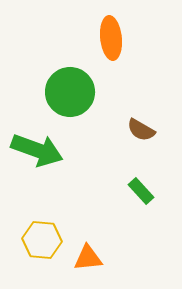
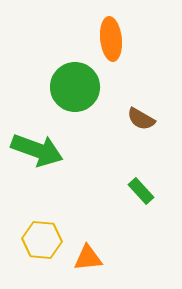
orange ellipse: moved 1 px down
green circle: moved 5 px right, 5 px up
brown semicircle: moved 11 px up
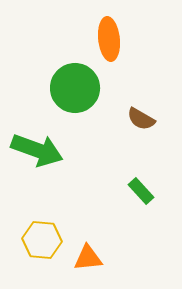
orange ellipse: moved 2 px left
green circle: moved 1 px down
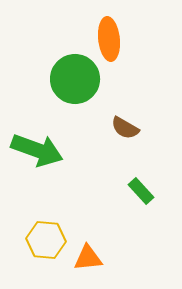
green circle: moved 9 px up
brown semicircle: moved 16 px left, 9 px down
yellow hexagon: moved 4 px right
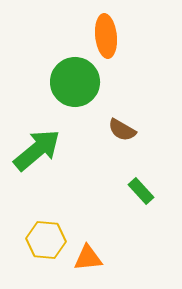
orange ellipse: moved 3 px left, 3 px up
green circle: moved 3 px down
brown semicircle: moved 3 px left, 2 px down
green arrow: rotated 60 degrees counterclockwise
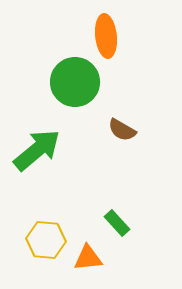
green rectangle: moved 24 px left, 32 px down
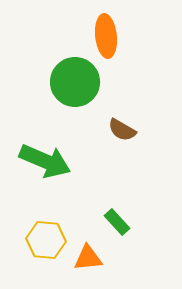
green arrow: moved 8 px right, 11 px down; rotated 63 degrees clockwise
green rectangle: moved 1 px up
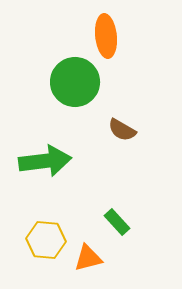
green arrow: rotated 30 degrees counterclockwise
orange triangle: rotated 8 degrees counterclockwise
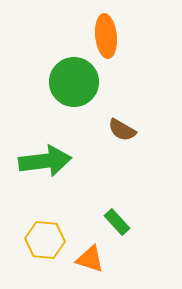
green circle: moved 1 px left
yellow hexagon: moved 1 px left
orange triangle: moved 2 px right, 1 px down; rotated 32 degrees clockwise
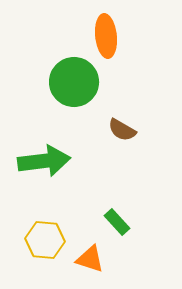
green arrow: moved 1 px left
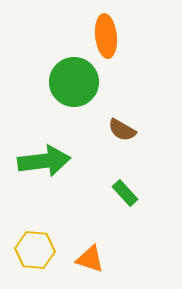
green rectangle: moved 8 px right, 29 px up
yellow hexagon: moved 10 px left, 10 px down
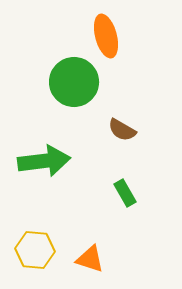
orange ellipse: rotated 9 degrees counterclockwise
green rectangle: rotated 12 degrees clockwise
